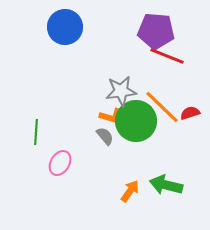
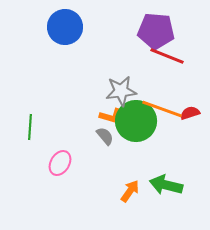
orange line: moved 2 px down; rotated 24 degrees counterclockwise
green line: moved 6 px left, 5 px up
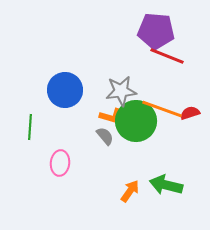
blue circle: moved 63 px down
pink ellipse: rotated 25 degrees counterclockwise
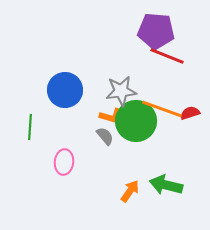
pink ellipse: moved 4 px right, 1 px up
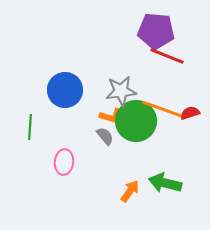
green arrow: moved 1 px left, 2 px up
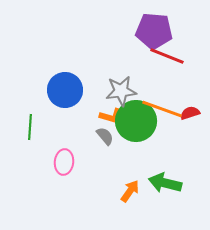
purple pentagon: moved 2 px left
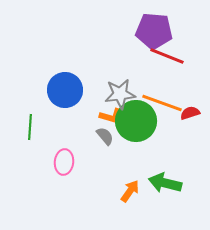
gray star: moved 1 px left, 3 px down
orange line: moved 6 px up
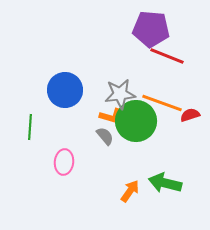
purple pentagon: moved 3 px left, 2 px up
red semicircle: moved 2 px down
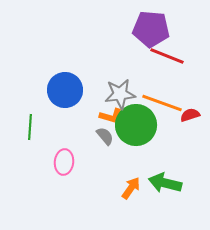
green circle: moved 4 px down
orange arrow: moved 1 px right, 3 px up
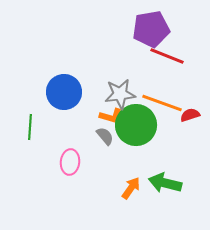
purple pentagon: rotated 15 degrees counterclockwise
blue circle: moved 1 px left, 2 px down
pink ellipse: moved 6 px right
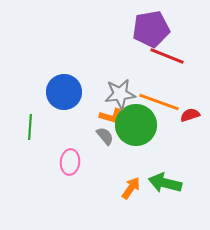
orange line: moved 3 px left, 1 px up
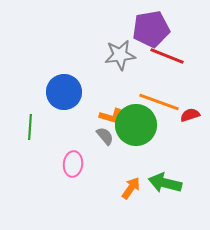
gray star: moved 39 px up
pink ellipse: moved 3 px right, 2 px down
